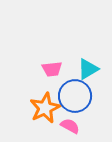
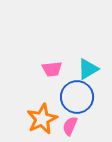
blue circle: moved 2 px right, 1 px down
orange star: moved 3 px left, 11 px down
pink semicircle: rotated 96 degrees counterclockwise
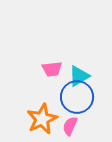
cyan triangle: moved 9 px left, 7 px down
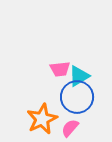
pink trapezoid: moved 8 px right
pink semicircle: moved 2 px down; rotated 18 degrees clockwise
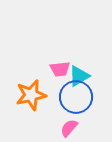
blue circle: moved 1 px left
orange star: moved 11 px left, 24 px up; rotated 12 degrees clockwise
pink semicircle: moved 1 px left
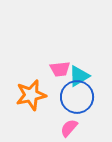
blue circle: moved 1 px right
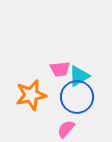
pink semicircle: moved 3 px left, 1 px down
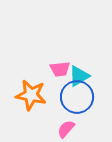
orange star: rotated 24 degrees clockwise
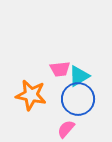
blue circle: moved 1 px right, 2 px down
